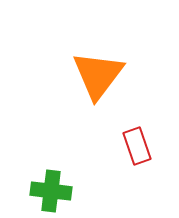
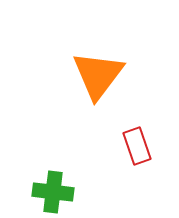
green cross: moved 2 px right, 1 px down
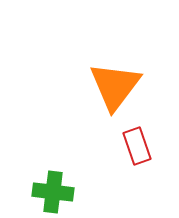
orange triangle: moved 17 px right, 11 px down
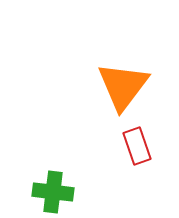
orange triangle: moved 8 px right
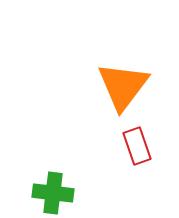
green cross: moved 1 px down
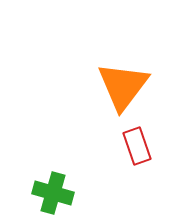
green cross: rotated 9 degrees clockwise
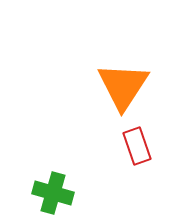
orange triangle: rotated 4 degrees counterclockwise
